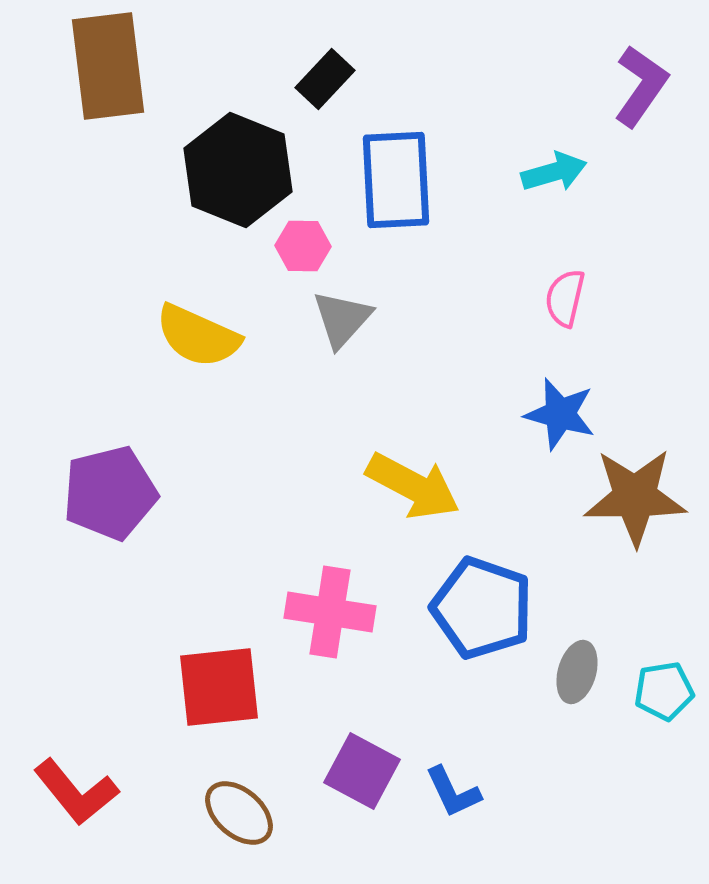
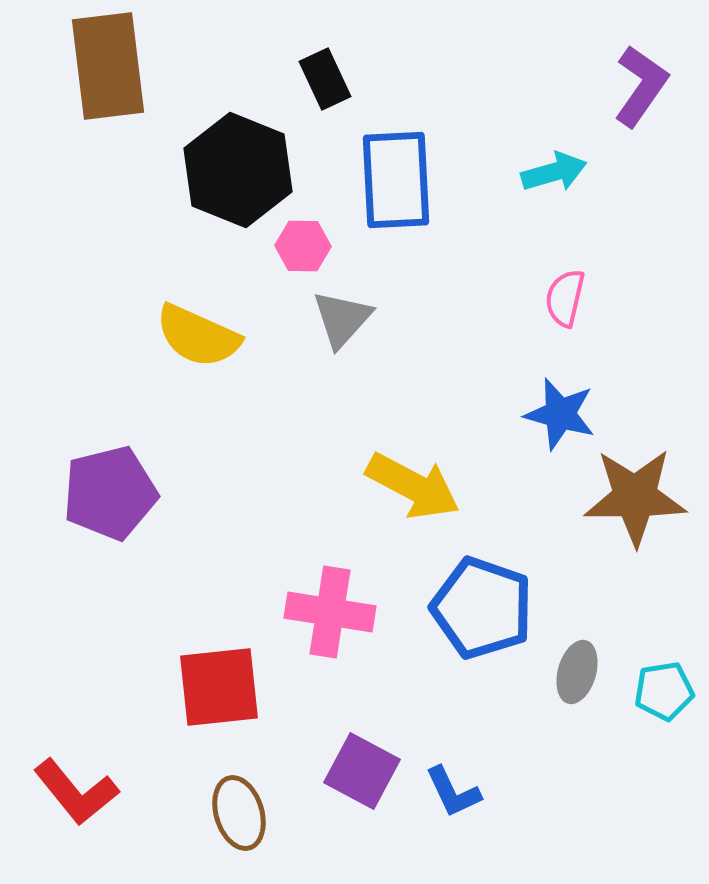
black rectangle: rotated 68 degrees counterclockwise
brown ellipse: rotated 32 degrees clockwise
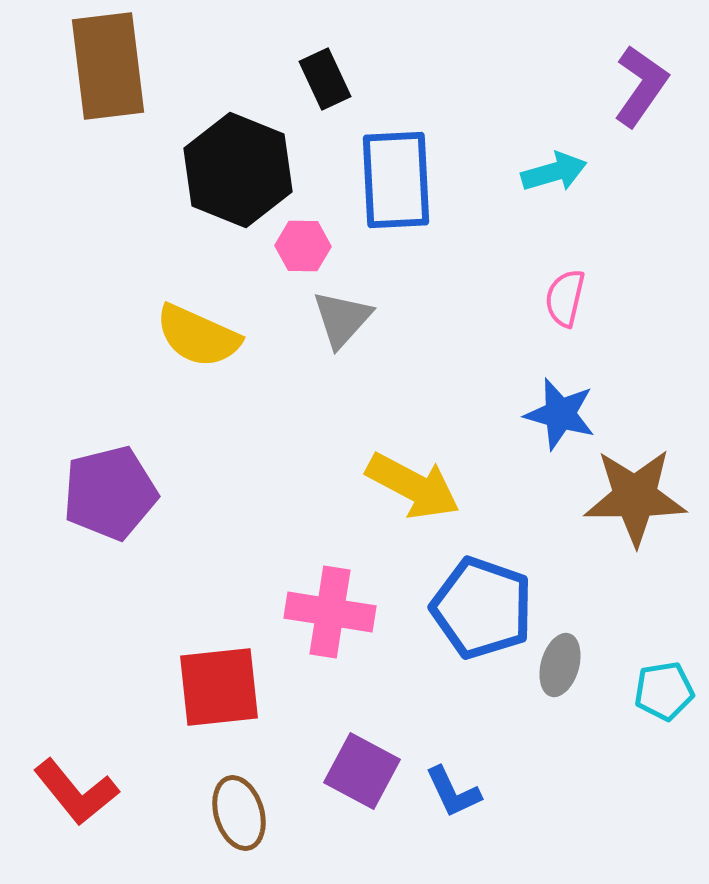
gray ellipse: moved 17 px left, 7 px up
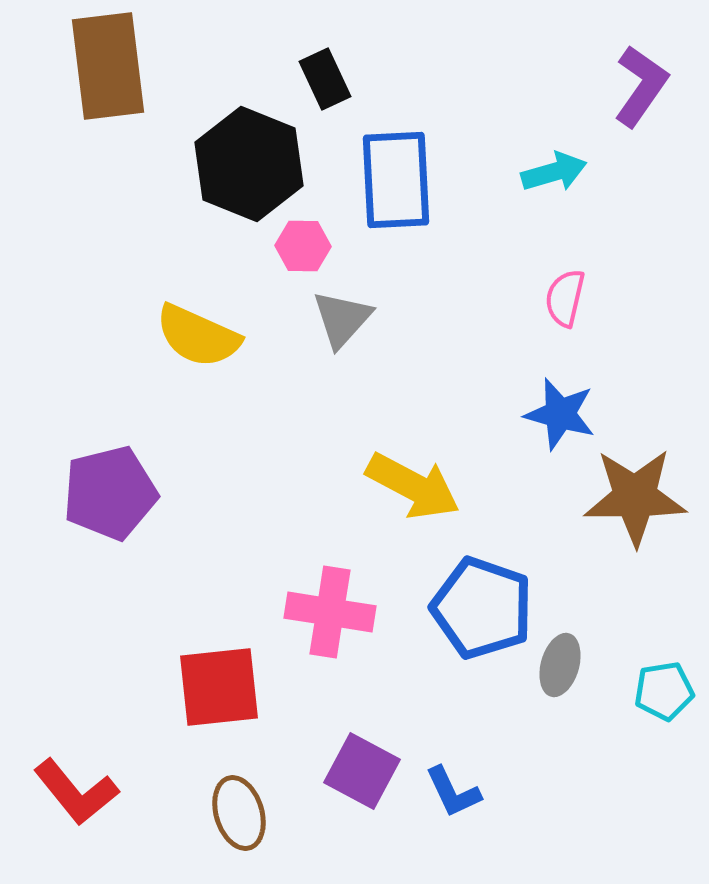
black hexagon: moved 11 px right, 6 px up
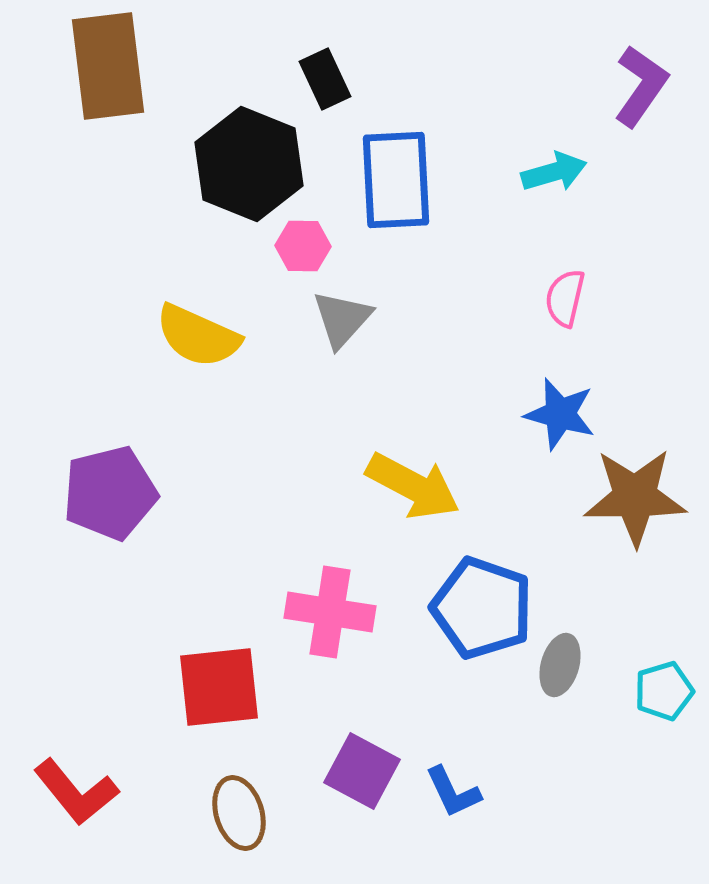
cyan pentagon: rotated 8 degrees counterclockwise
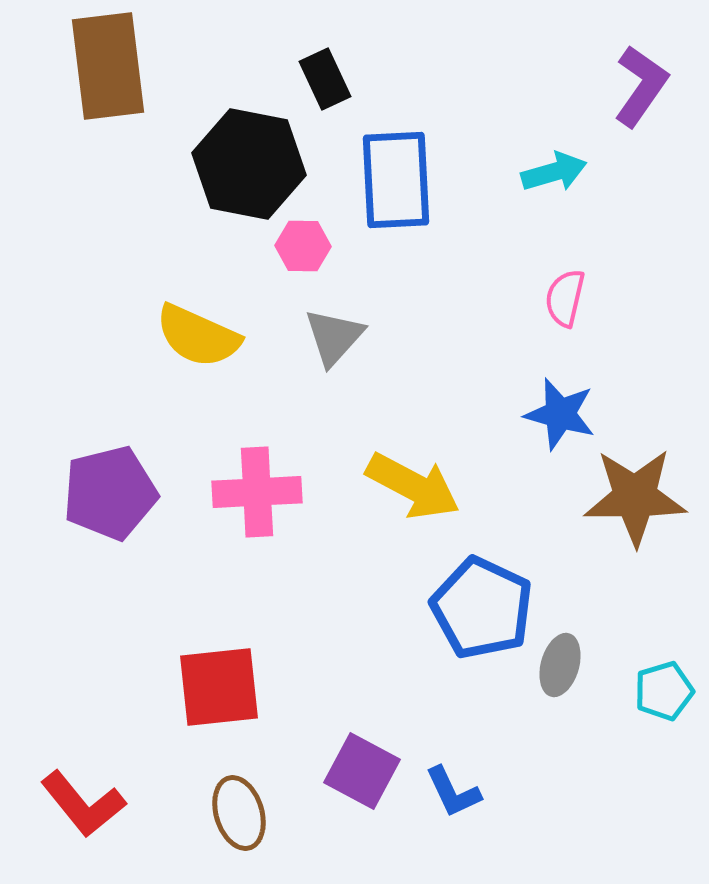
black hexagon: rotated 11 degrees counterclockwise
gray triangle: moved 8 px left, 18 px down
blue pentagon: rotated 6 degrees clockwise
pink cross: moved 73 px left, 120 px up; rotated 12 degrees counterclockwise
red L-shape: moved 7 px right, 12 px down
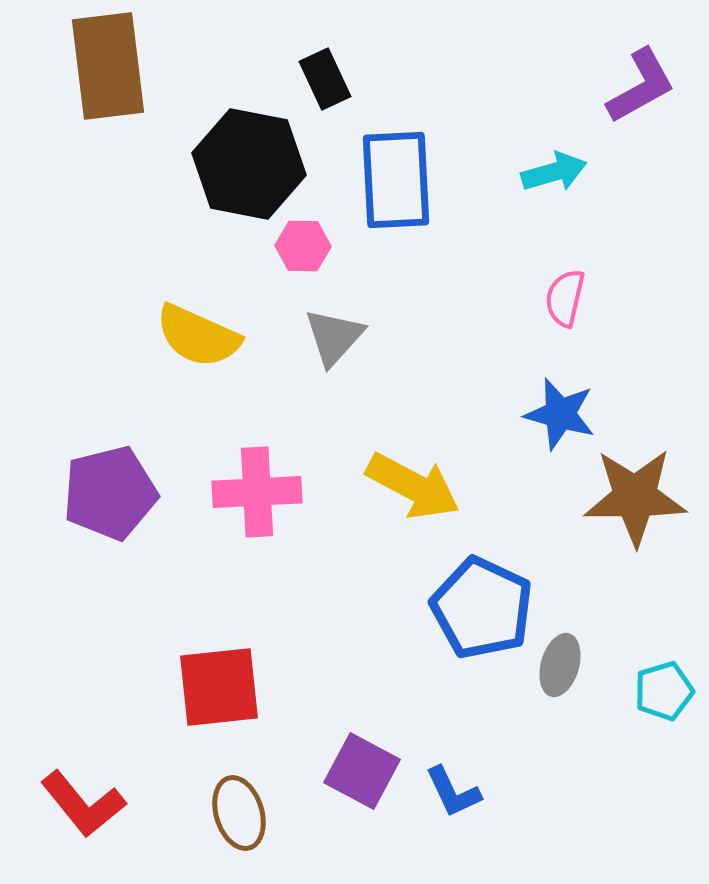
purple L-shape: rotated 26 degrees clockwise
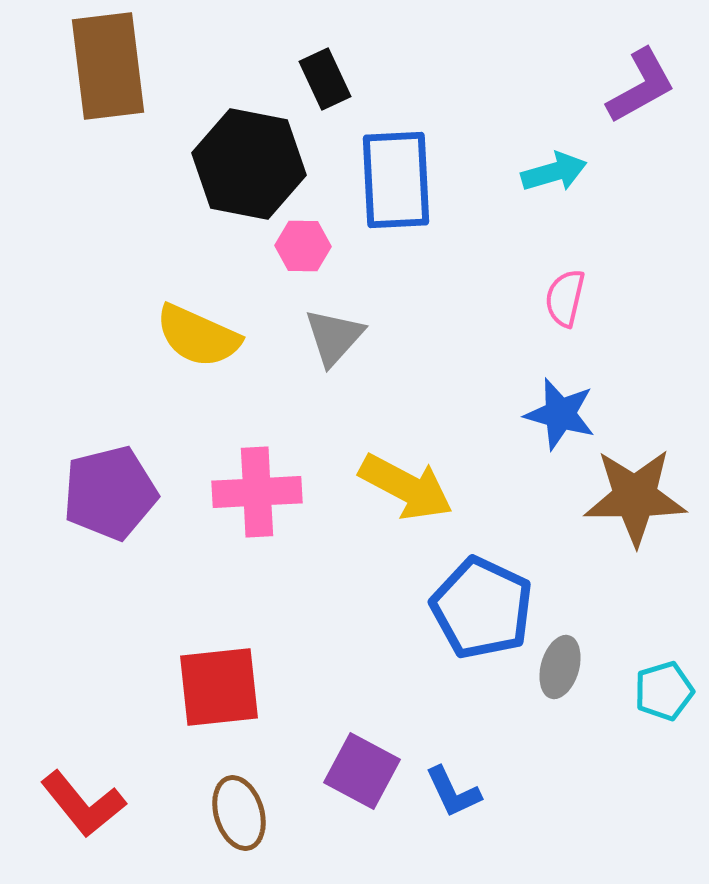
yellow arrow: moved 7 px left, 1 px down
gray ellipse: moved 2 px down
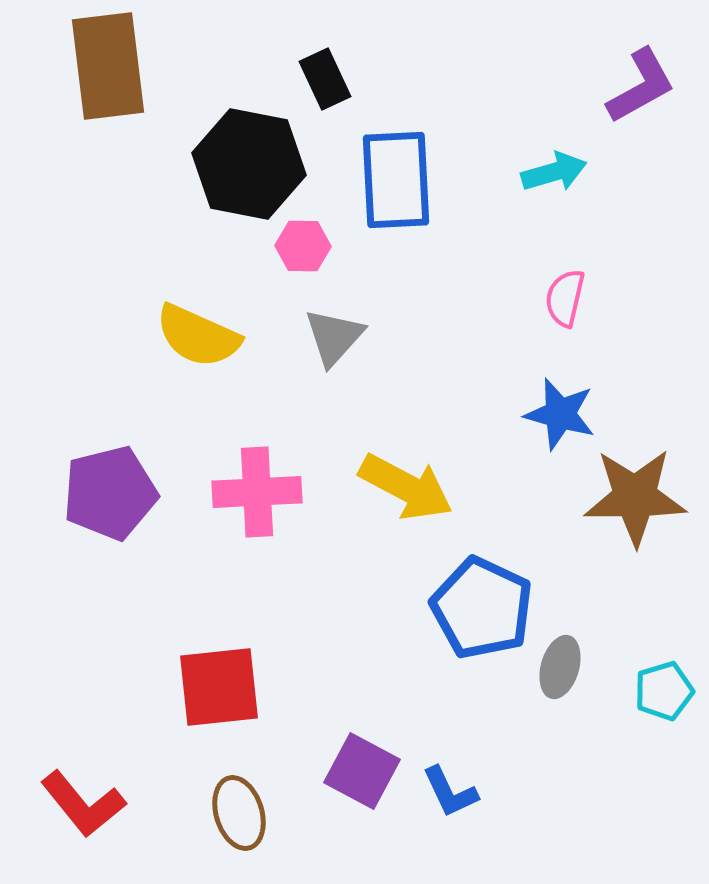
blue L-shape: moved 3 px left
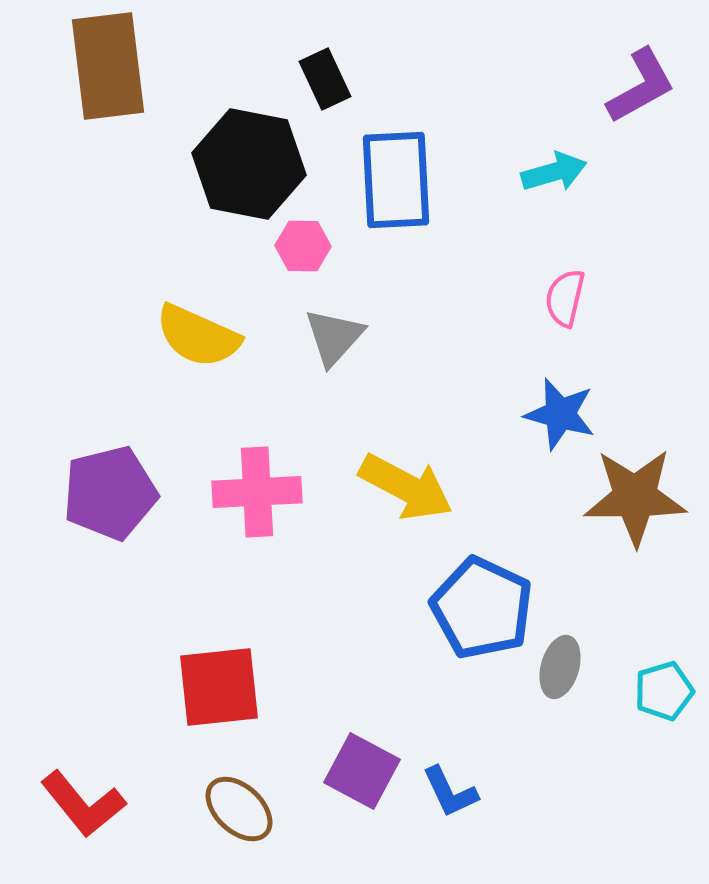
brown ellipse: moved 4 px up; rotated 30 degrees counterclockwise
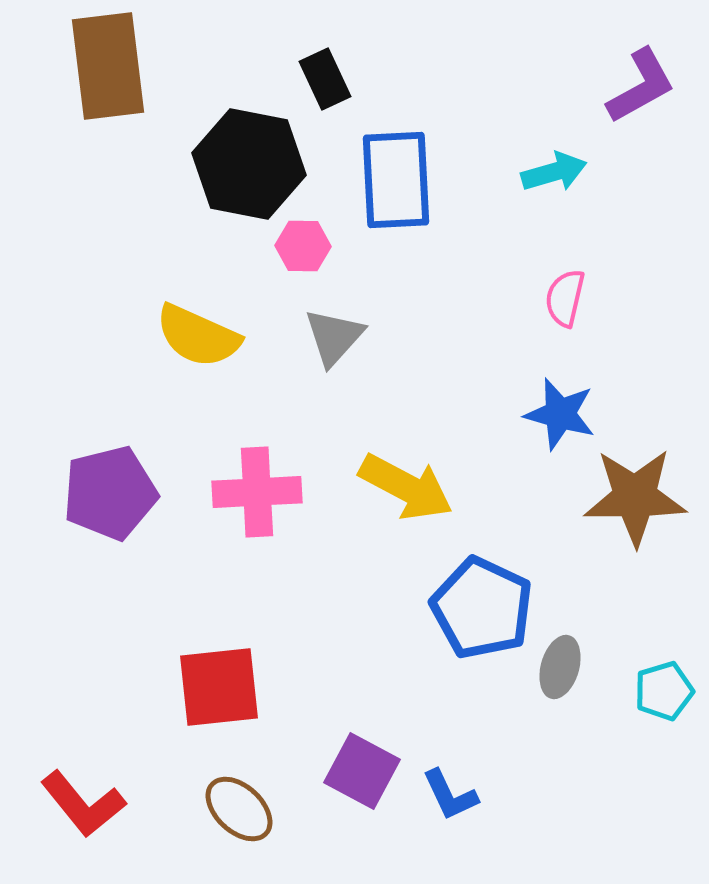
blue L-shape: moved 3 px down
